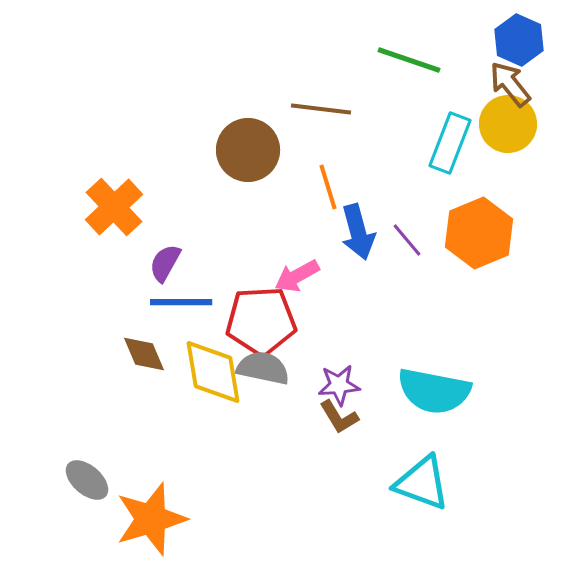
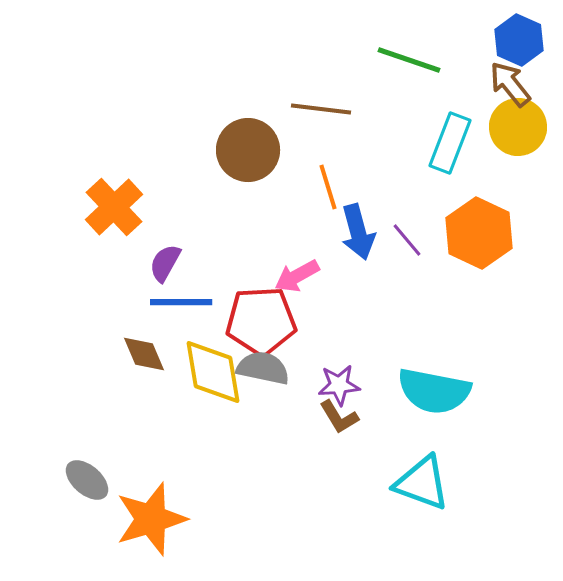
yellow circle: moved 10 px right, 3 px down
orange hexagon: rotated 12 degrees counterclockwise
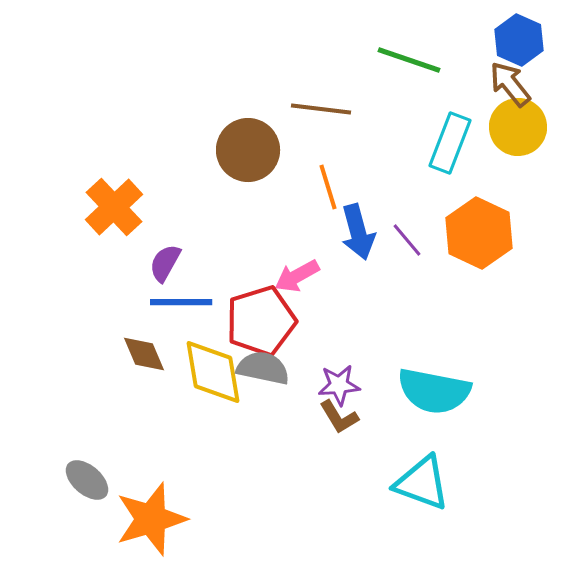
red pentagon: rotated 14 degrees counterclockwise
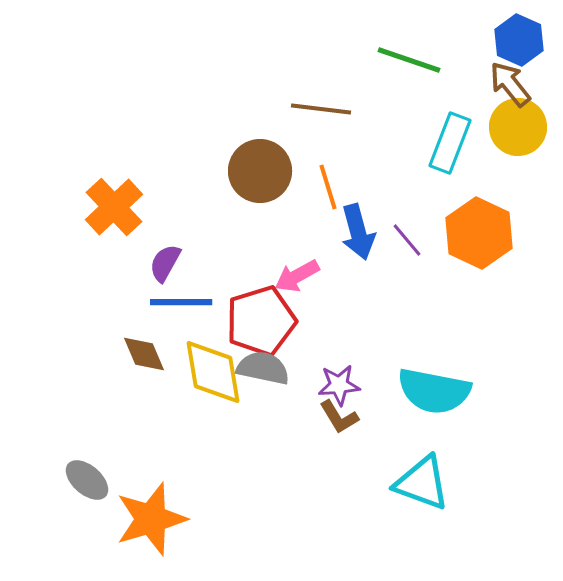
brown circle: moved 12 px right, 21 px down
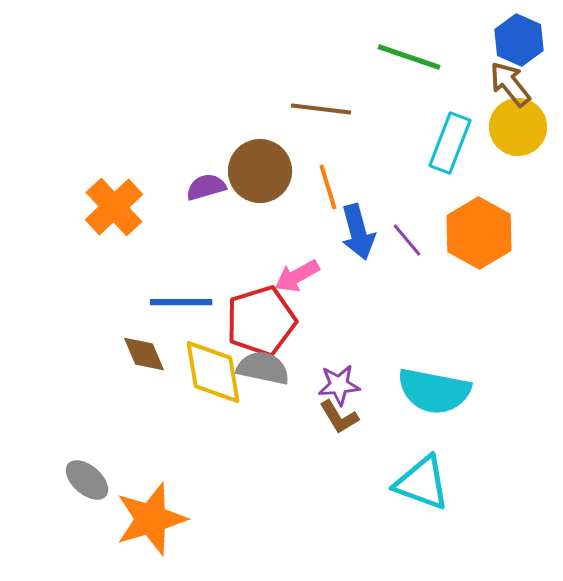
green line: moved 3 px up
orange hexagon: rotated 4 degrees clockwise
purple semicircle: moved 41 px right, 76 px up; rotated 45 degrees clockwise
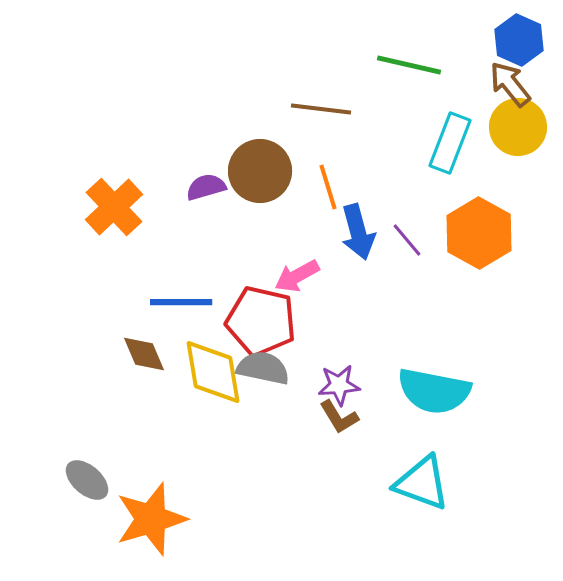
green line: moved 8 px down; rotated 6 degrees counterclockwise
red pentagon: rotated 30 degrees clockwise
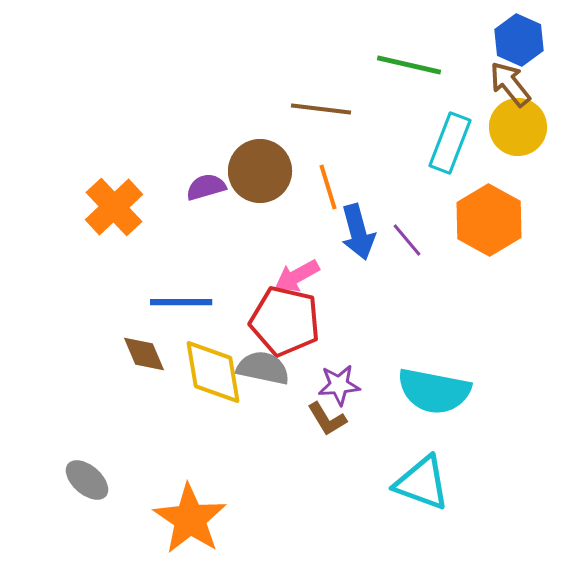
orange hexagon: moved 10 px right, 13 px up
red pentagon: moved 24 px right
brown L-shape: moved 12 px left, 2 px down
orange star: moved 39 px right; rotated 22 degrees counterclockwise
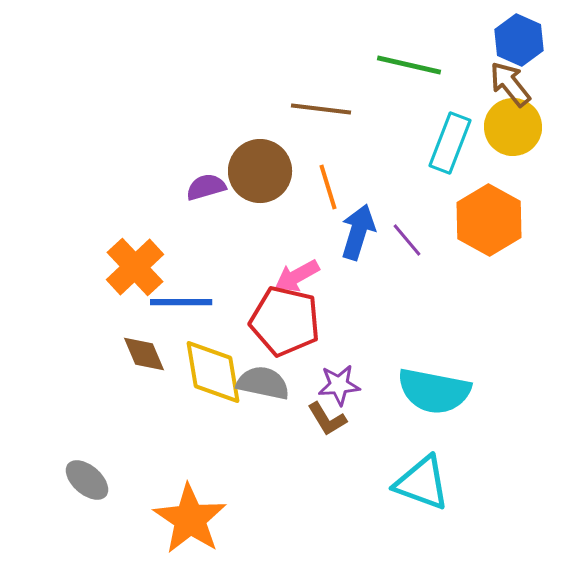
yellow circle: moved 5 px left
orange cross: moved 21 px right, 60 px down
blue arrow: rotated 148 degrees counterclockwise
gray semicircle: moved 15 px down
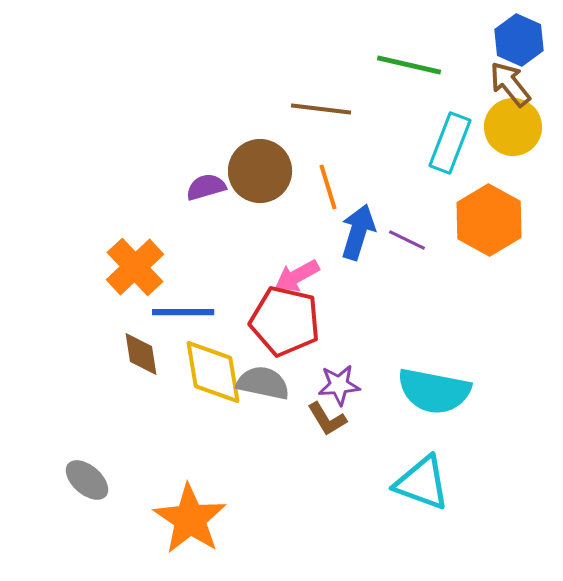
purple line: rotated 24 degrees counterclockwise
blue line: moved 2 px right, 10 px down
brown diamond: moved 3 px left; rotated 15 degrees clockwise
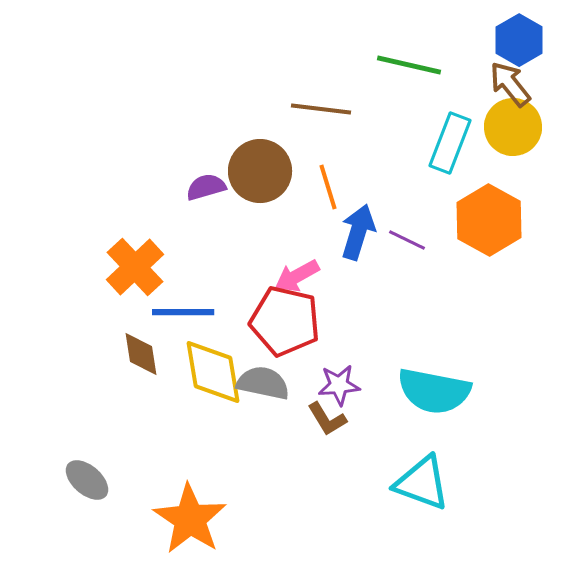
blue hexagon: rotated 6 degrees clockwise
